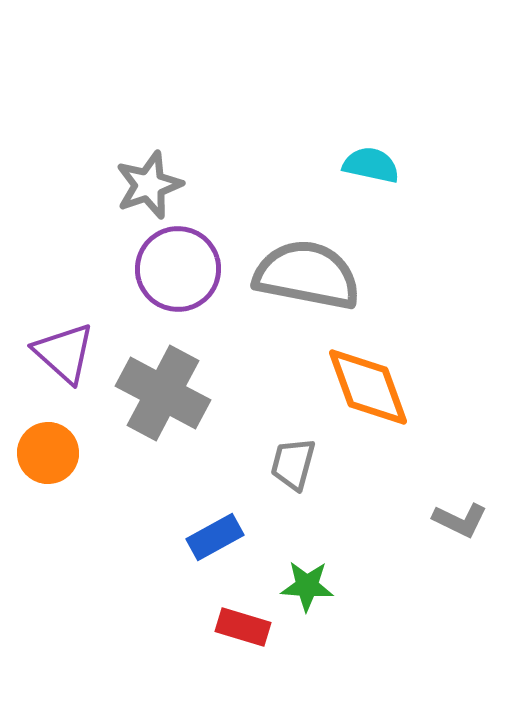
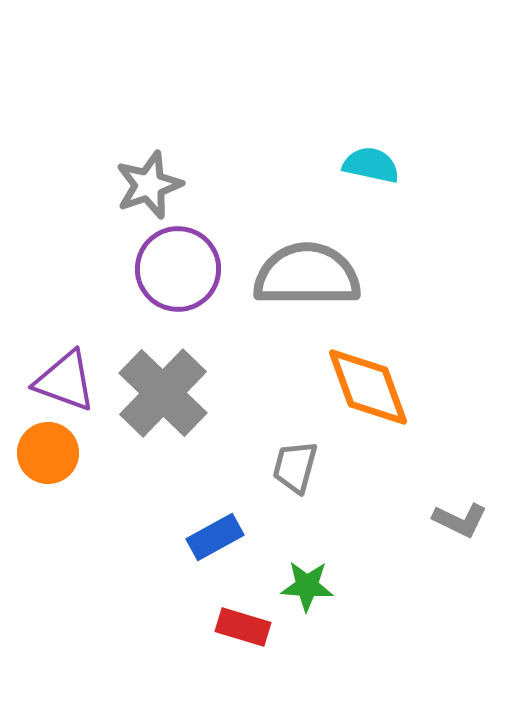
gray semicircle: rotated 11 degrees counterclockwise
purple triangle: moved 1 px right, 28 px down; rotated 22 degrees counterclockwise
gray cross: rotated 16 degrees clockwise
gray trapezoid: moved 2 px right, 3 px down
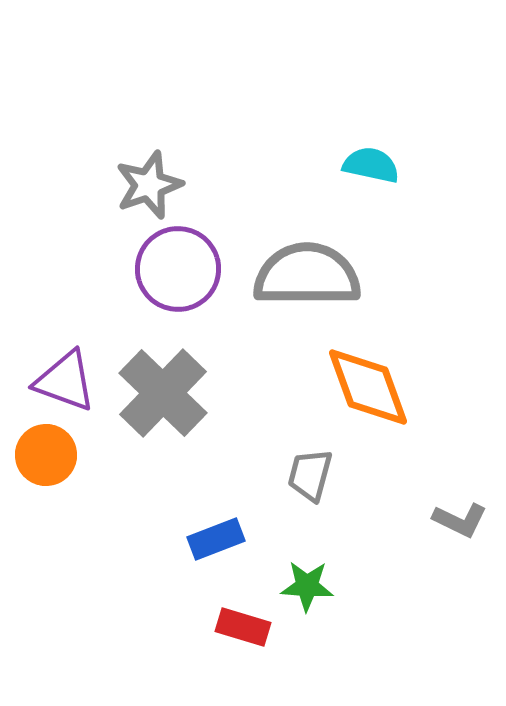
orange circle: moved 2 px left, 2 px down
gray trapezoid: moved 15 px right, 8 px down
blue rectangle: moved 1 px right, 2 px down; rotated 8 degrees clockwise
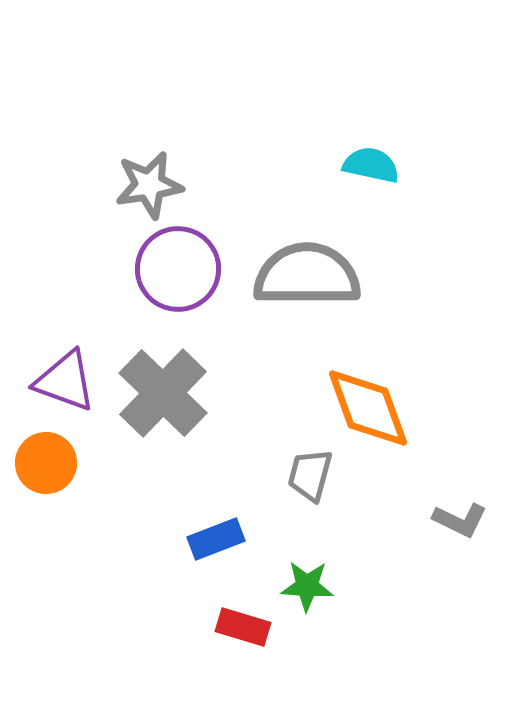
gray star: rotated 10 degrees clockwise
orange diamond: moved 21 px down
orange circle: moved 8 px down
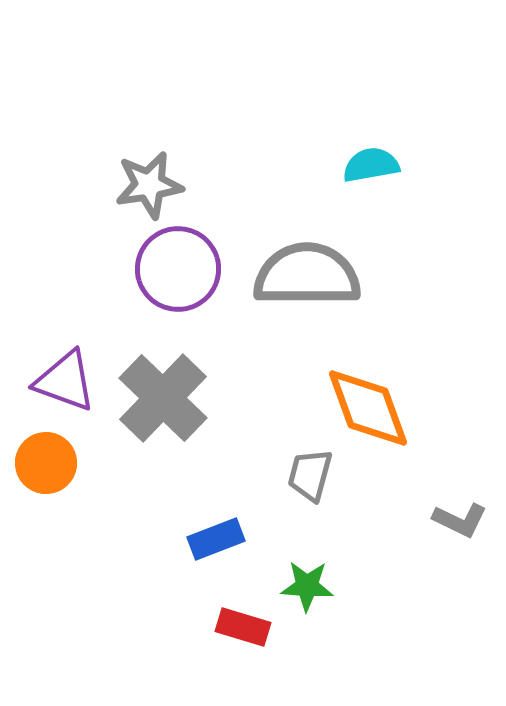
cyan semicircle: rotated 22 degrees counterclockwise
gray cross: moved 5 px down
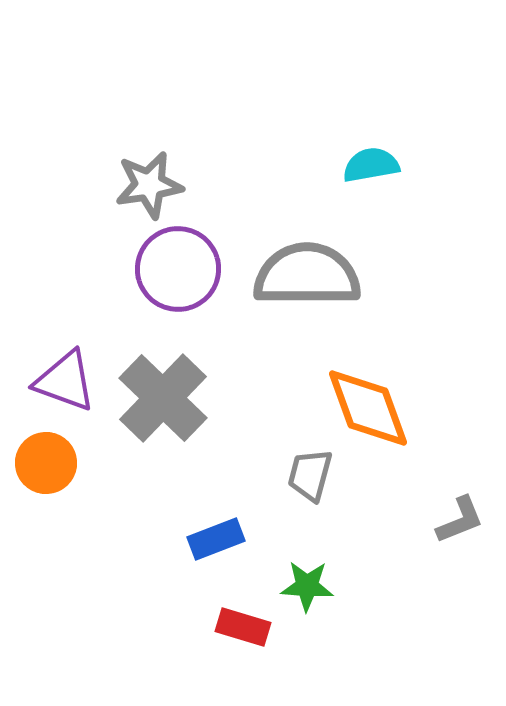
gray L-shape: rotated 48 degrees counterclockwise
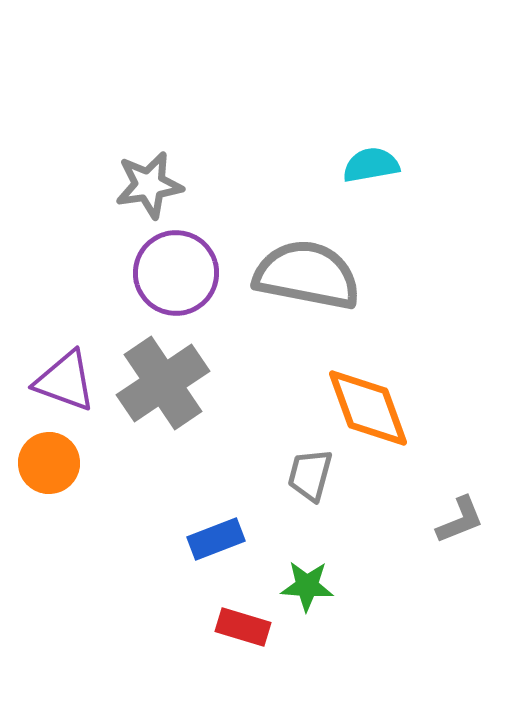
purple circle: moved 2 px left, 4 px down
gray semicircle: rotated 11 degrees clockwise
gray cross: moved 15 px up; rotated 12 degrees clockwise
orange circle: moved 3 px right
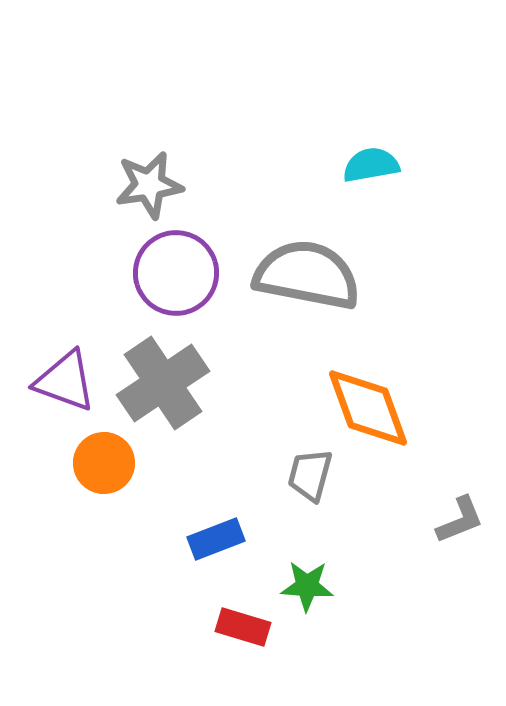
orange circle: moved 55 px right
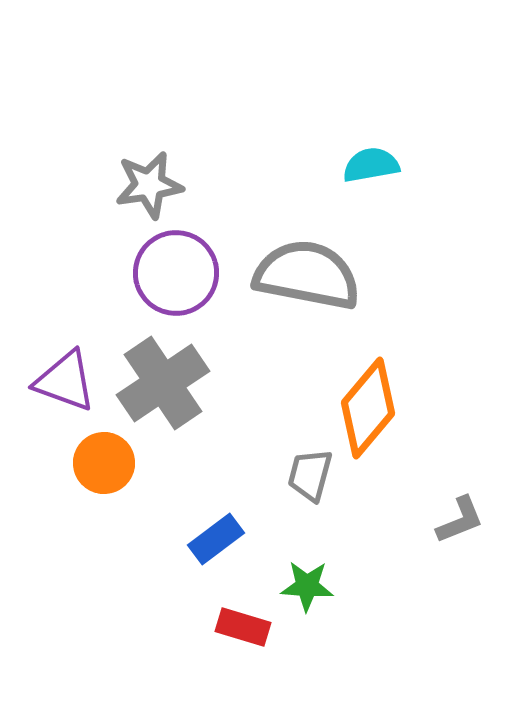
orange diamond: rotated 60 degrees clockwise
blue rectangle: rotated 16 degrees counterclockwise
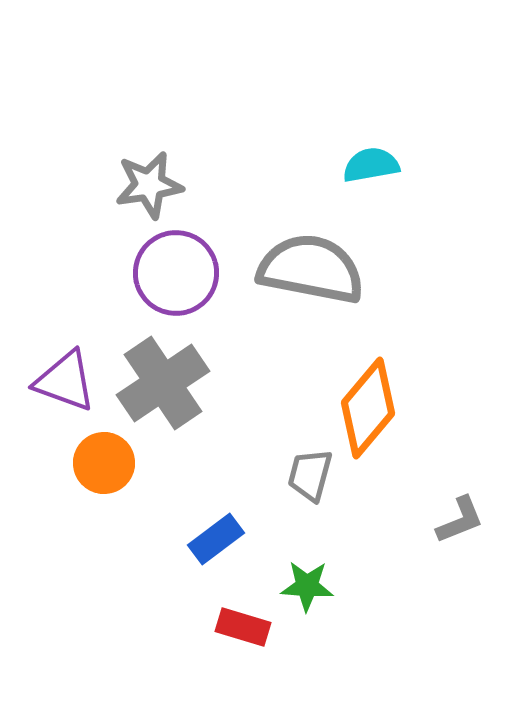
gray semicircle: moved 4 px right, 6 px up
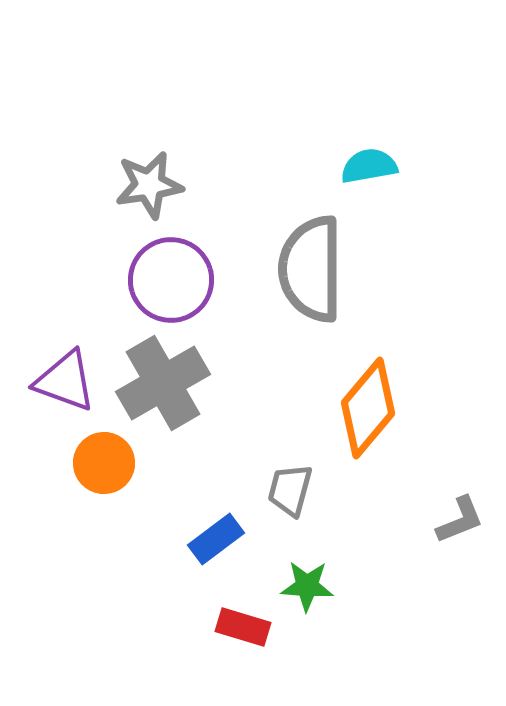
cyan semicircle: moved 2 px left, 1 px down
gray semicircle: rotated 101 degrees counterclockwise
purple circle: moved 5 px left, 7 px down
gray cross: rotated 4 degrees clockwise
gray trapezoid: moved 20 px left, 15 px down
